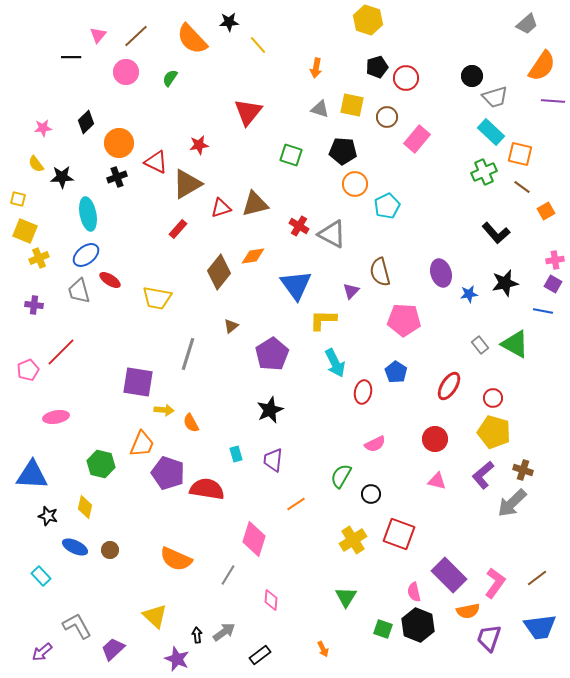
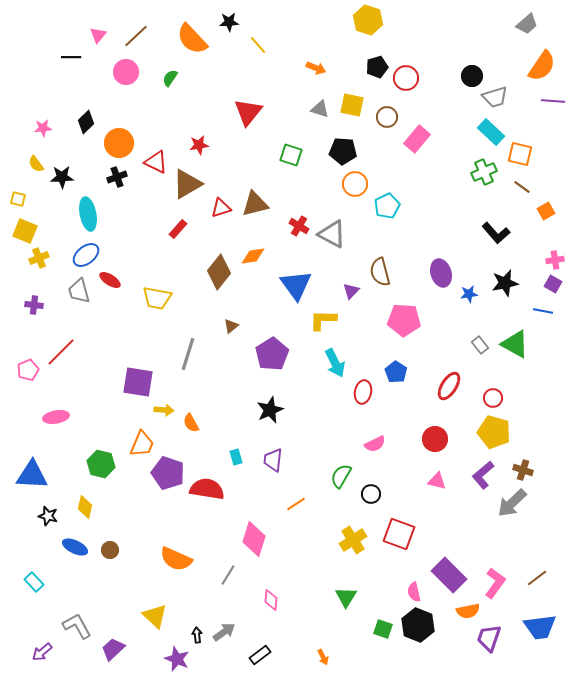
orange arrow at (316, 68): rotated 78 degrees counterclockwise
cyan rectangle at (236, 454): moved 3 px down
cyan rectangle at (41, 576): moved 7 px left, 6 px down
orange arrow at (323, 649): moved 8 px down
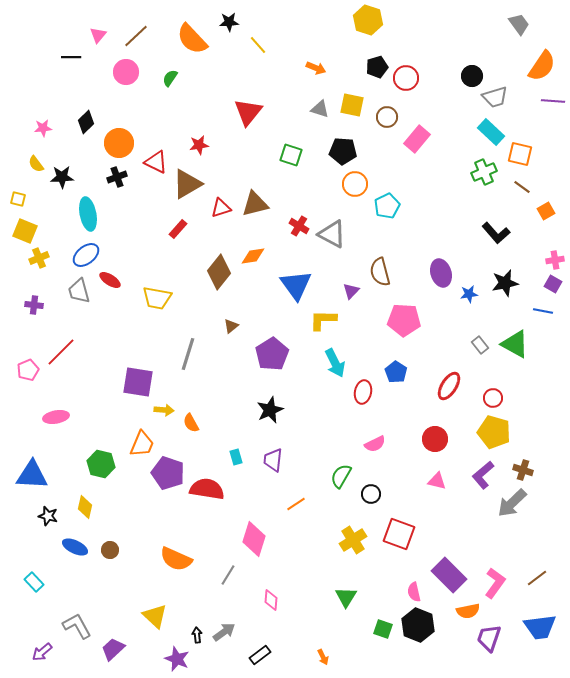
gray trapezoid at (527, 24): moved 8 px left; rotated 85 degrees counterclockwise
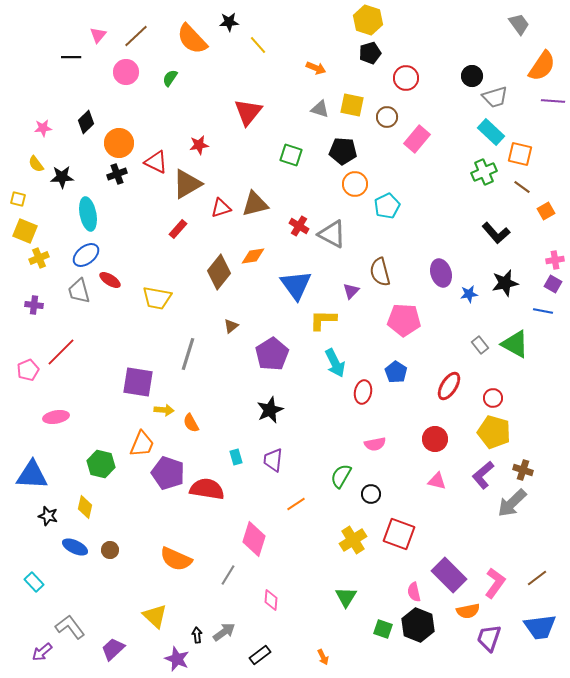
black pentagon at (377, 67): moved 7 px left, 14 px up
black cross at (117, 177): moved 3 px up
pink semicircle at (375, 444): rotated 15 degrees clockwise
gray L-shape at (77, 626): moved 7 px left, 1 px down; rotated 8 degrees counterclockwise
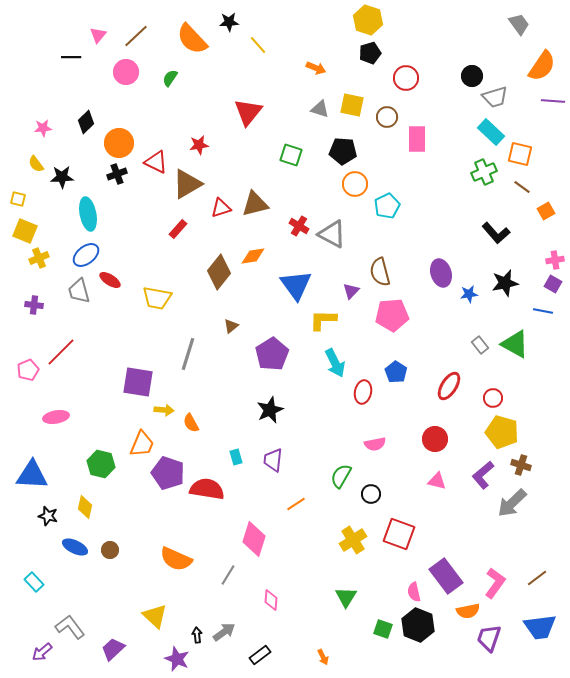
pink rectangle at (417, 139): rotated 40 degrees counterclockwise
pink pentagon at (404, 320): moved 12 px left, 5 px up; rotated 8 degrees counterclockwise
yellow pentagon at (494, 432): moved 8 px right
brown cross at (523, 470): moved 2 px left, 5 px up
purple rectangle at (449, 575): moved 3 px left, 1 px down; rotated 8 degrees clockwise
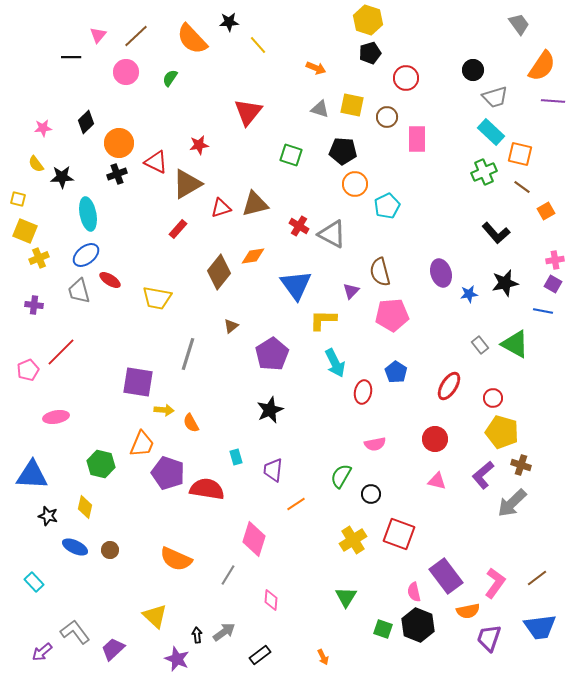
black circle at (472, 76): moved 1 px right, 6 px up
purple trapezoid at (273, 460): moved 10 px down
gray L-shape at (70, 627): moved 5 px right, 5 px down
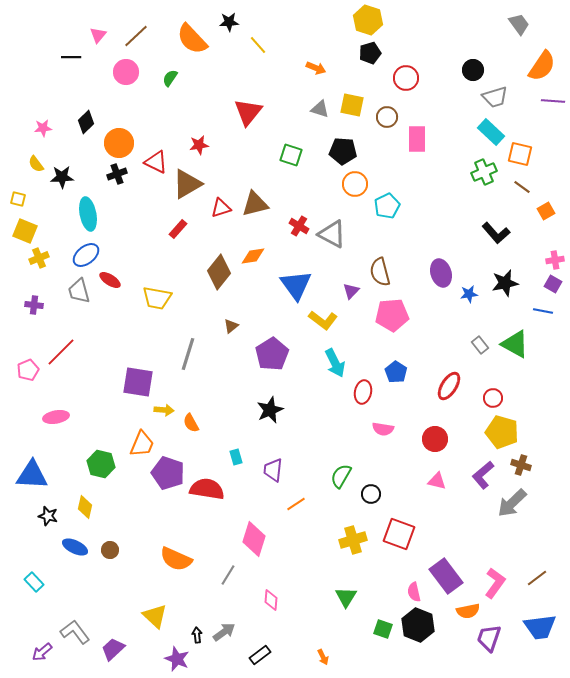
yellow L-shape at (323, 320): rotated 144 degrees counterclockwise
pink semicircle at (375, 444): moved 8 px right, 15 px up; rotated 20 degrees clockwise
yellow cross at (353, 540): rotated 16 degrees clockwise
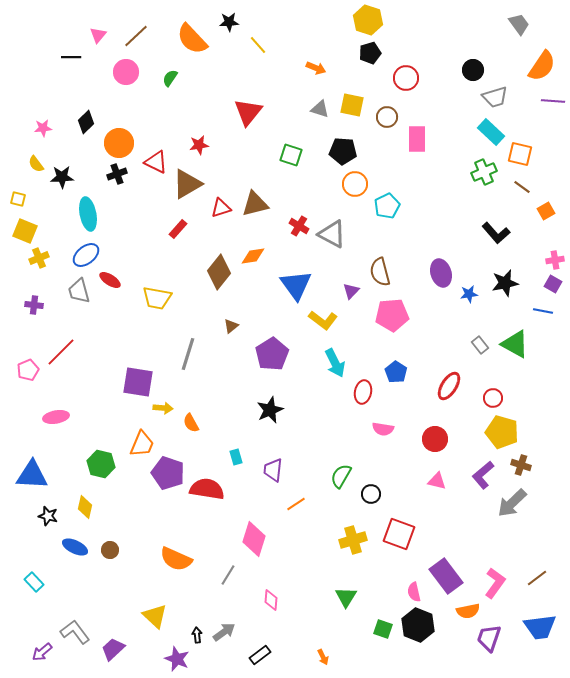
yellow arrow at (164, 410): moved 1 px left, 2 px up
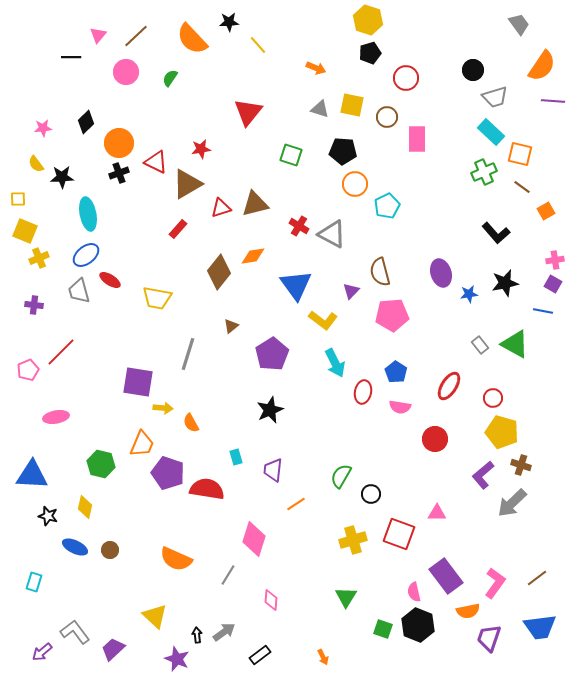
red star at (199, 145): moved 2 px right, 4 px down
black cross at (117, 174): moved 2 px right, 1 px up
yellow square at (18, 199): rotated 14 degrees counterclockwise
pink semicircle at (383, 429): moved 17 px right, 22 px up
pink triangle at (437, 481): moved 32 px down; rotated 12 degrees counterclockwise
cyan rectangle at (34, 582): rotated 60 degrees clockwise
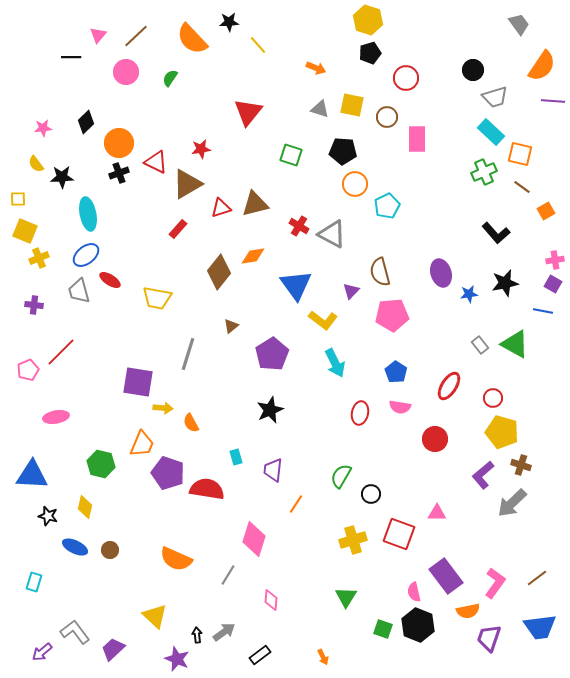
red ellipse at (363, 392): moved 3 px left, 21 px down
orange line at (296, 504): rotated 24 degrees counterclockwise
